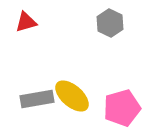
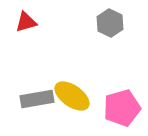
yellow ellipse: rotated 6 degrees counterclockwise
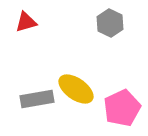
yellow ellipse: moved 4 px right, 7 px up
pink pentagon: rotated 9 degrees counterclockwise
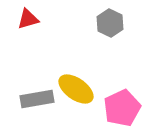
red triangle: moved 2 px right, 3 px up
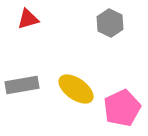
gray rectangle: moved 15 px left, 14 px up
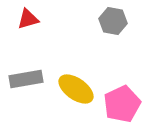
gray hexagon: moved 3 px right, 2 px up; rotated 16 degrees counterclockwise
gray rectangle: moved 4 px right, 6 px up
pink pentagon: moved 4 px up
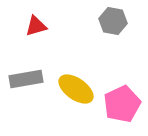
red triangle: moved 8 px right, 7 px down
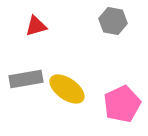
yellow ellipse: moved 9 px left
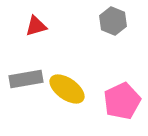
gray hexagon: rotated 12 degrees clockwise
pink pentagon: moved 3 px up
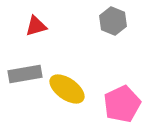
gray rectangle: moved 1 px left, 5 px up
pink pentagon: moved 3 px down
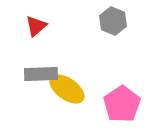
red triangle: rotated 25 degrees counterclockwise
gray rectangle: moved 16 px right; rotated 8 degrees clockwise
pink pentagon: rotated 9 degrees counterclockwise
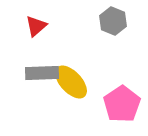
gray rectangle: moved 1 px right, 1 px up
yellow ellipse: moved 4 px right, 7 px up; rotated 12 degrees clockwise
